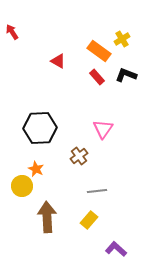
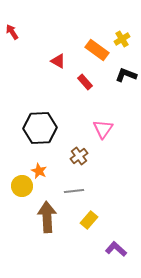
orange rectangle: moved 2 px left, 1 px up
red rectangle: moved 12 px left, 5 px down
orange star: moved 3 px right, 2 px down
gray line: moved 23 px left
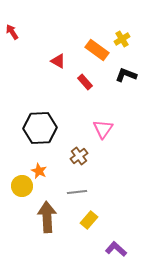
gray line: moved 3 px right, 1 px down
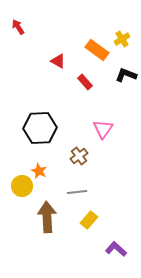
red arrow: moved 6 px right, 5 px up
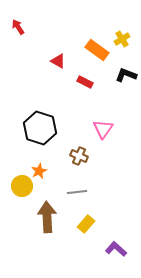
red rectangle: rotated 21 degrees counterclockwise
black hexagon: rotated 20 degrees clockwise
brown cross: rotated 30 degrees counterclockwise
orange star: rotated 21 degrees clockwise
yellow rectangle: moved 3 px left, 4 px down
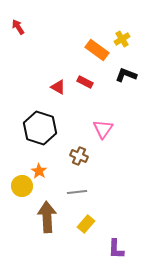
red triangle: moved 26 px down
orange star: rotated 14 degrees counterclockwise
purple L-shape: rotated 130 degrees counterclockwise
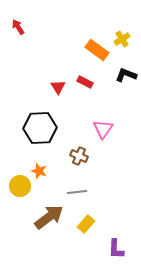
red triangle: rotated 28 degrees clockwise
black hexagon: rotated 20 degrees counterclockwise
orange star: rotated 14 degrees counterclockwise
yellow circle: moved 2 px left
brown arrow: moved 2 px right; rotated 56 degrees clockwise
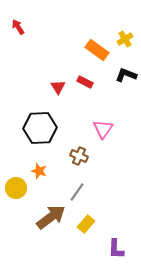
yellow cross: moved 3 px right
yellow circle: moved 4 px left, 2 px down
gray line: rotated 48 degrees counterclockwise
brown arrow: moved 2 px right
